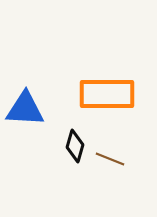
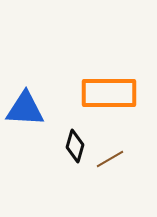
orange rectangle: moved 2 px right, 1 px up
brown line: rotated 52 degrees counterclockwise
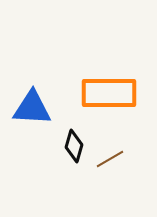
blue triangle: moved 7 px right, 1 px up
black diamond: moved 1 px left
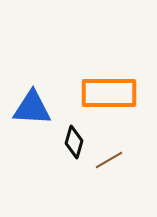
black diamond: moved 4 px up
brown line: moved 1 px left, 1 px down
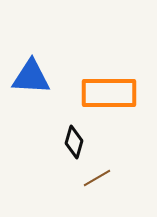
blue triangle: moved 1 px left, 31 px up
brown line: moved 12 px left, 18 px down
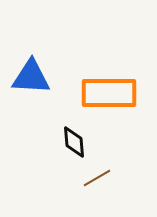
black diamond: rotated 20 degrees counterclockwise
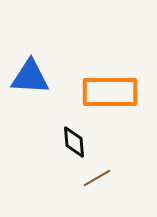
blue triangle: moved 1 px left
orange rectangle: moved 1 px right, 1 px up
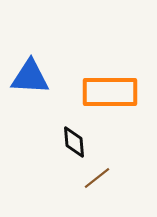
brown line: rotated 8 degrees counterclockwise
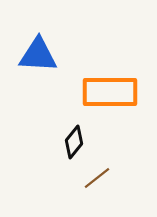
blue triangle: moved 8 px right, 22 px up
black diamond: rotated 44 degrees clockwise
